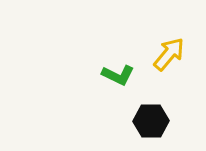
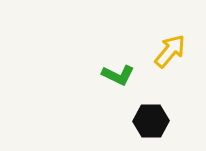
yellow arrow: moved 1 px right, 3 px up
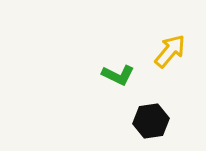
black hexagon: rotated 8 degrees counterclockwise
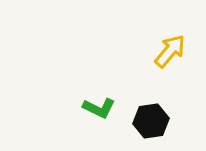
green L-shape: moved 19 px left, 33 px down
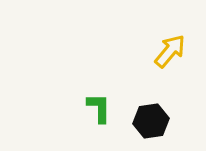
green L-shape: rotated 116 degrees counterclockwise
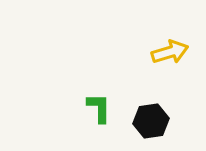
yellow arrow: moved 1 px down; rotated 33 degrees clockwise
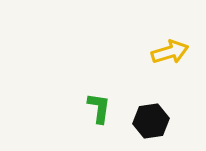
green L-shape: rotated 8 degrees clockwise
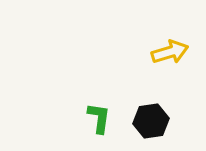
green L-shape: moved 10 px down
